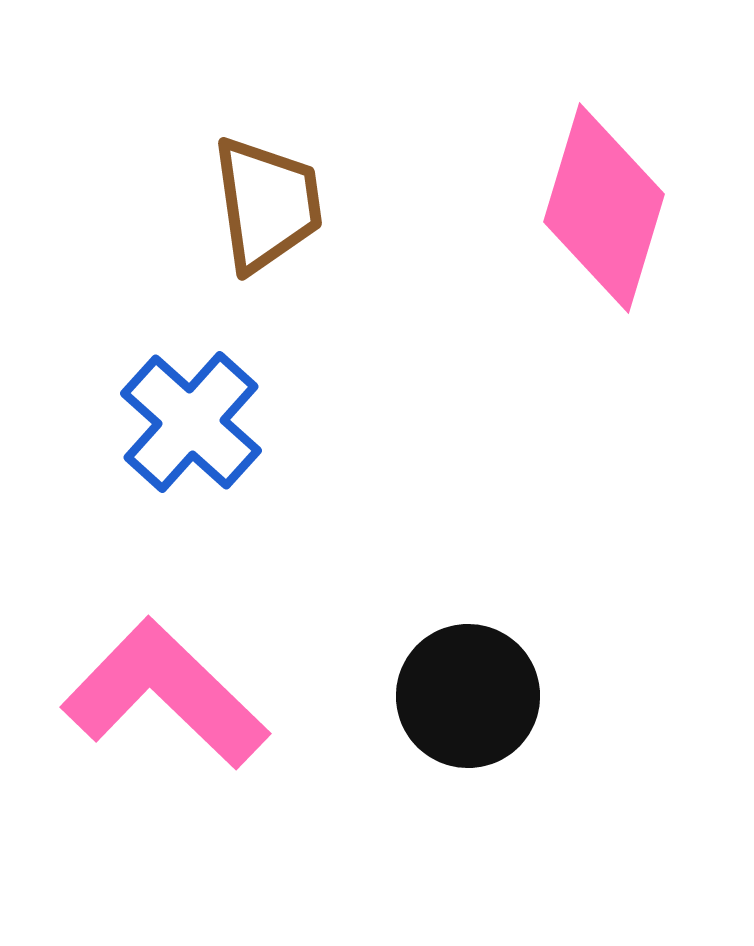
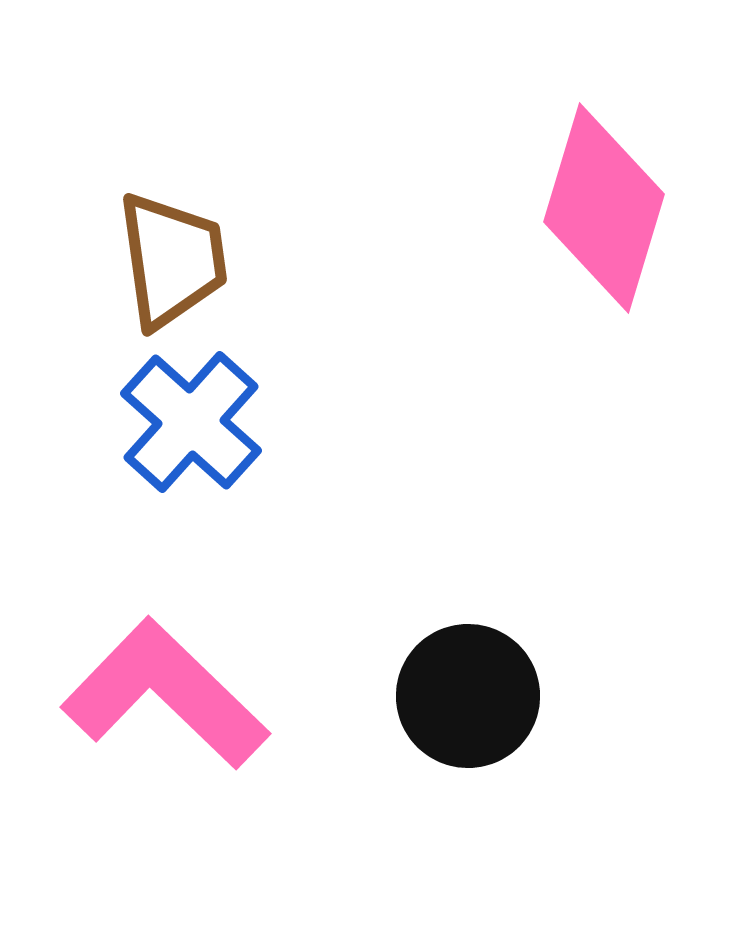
brown trapezoid: moved 95 px left, 56 px down
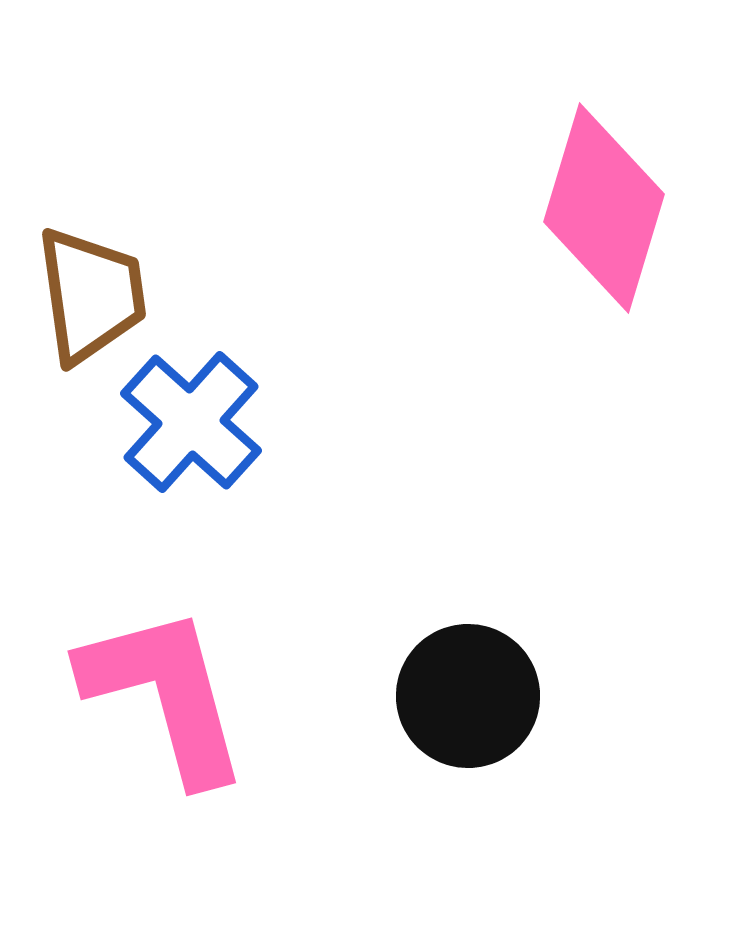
brown trapezoid: moved 81 px left, 35 px down
pink L-shape: rotated 31 degrees clockwise
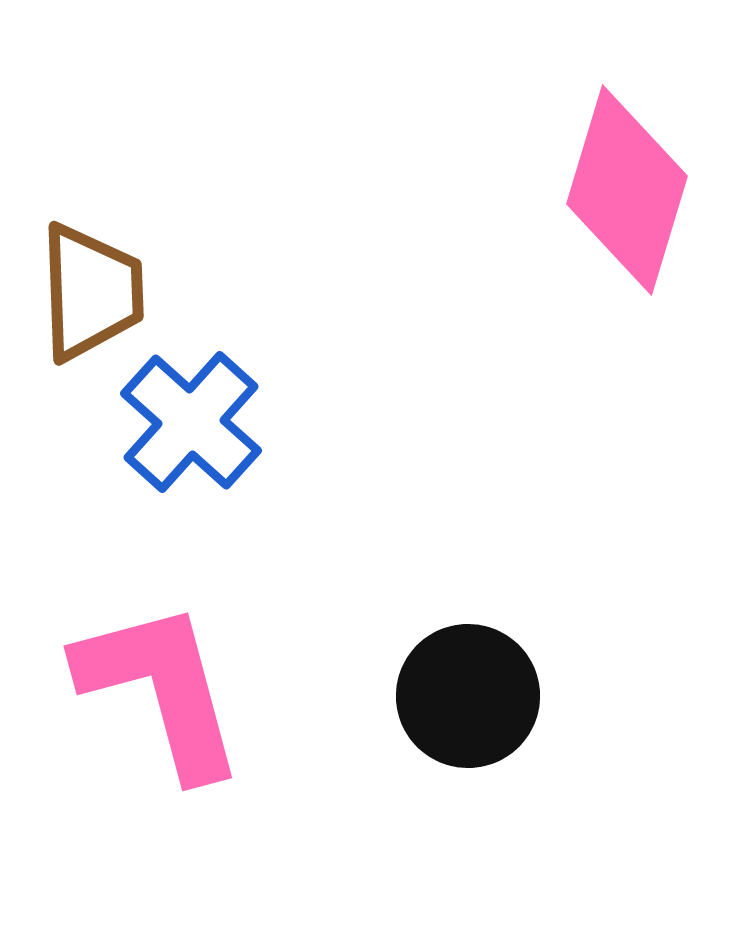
pink diamond: moved 23 px right, 18 px up
brown trapezoid: moved 3 px up; rotated 6 degrees clockwise
pink L-shape: moved 4 px left, 5 px up
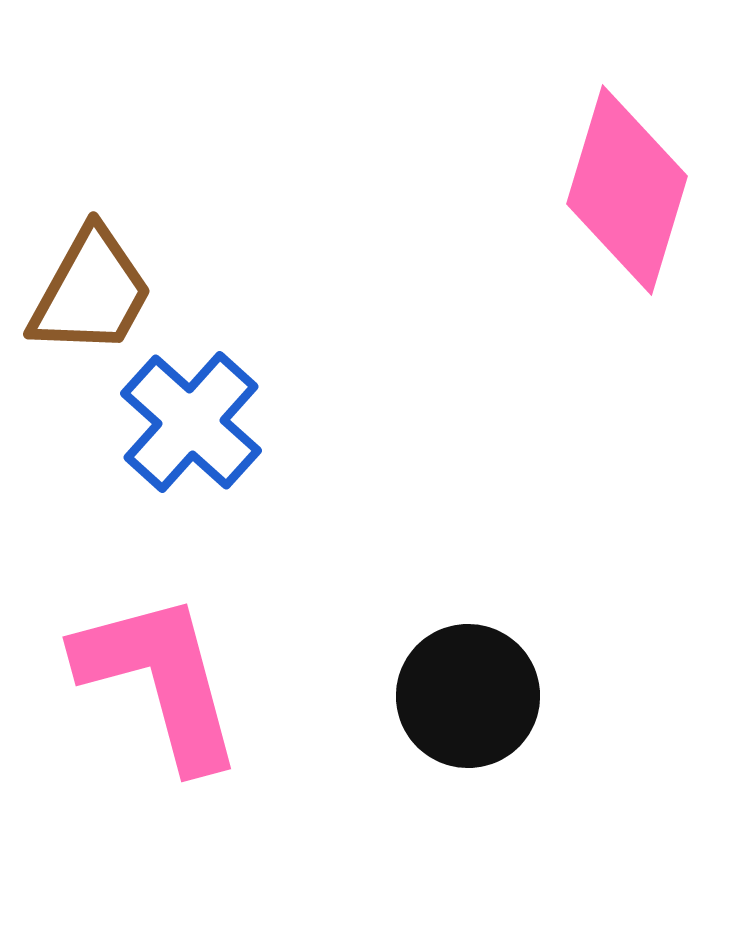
brown trapezoid: rotated 31 degrees clockwise
pink L-shape: moved 1 px left, 9 px up
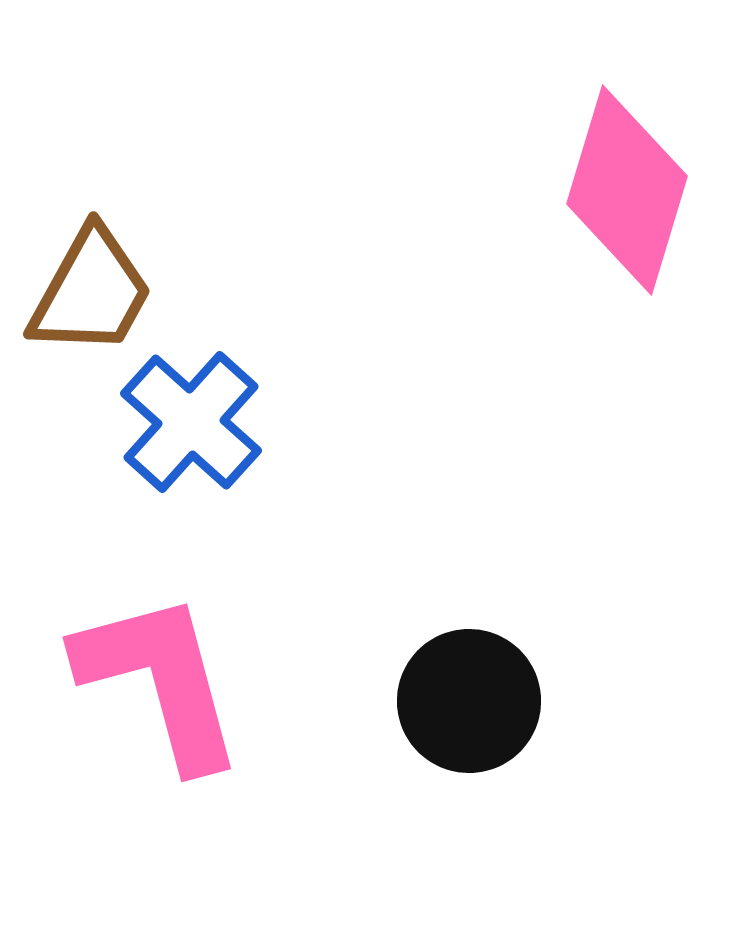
black circle: moved 1 px right, 5 px down
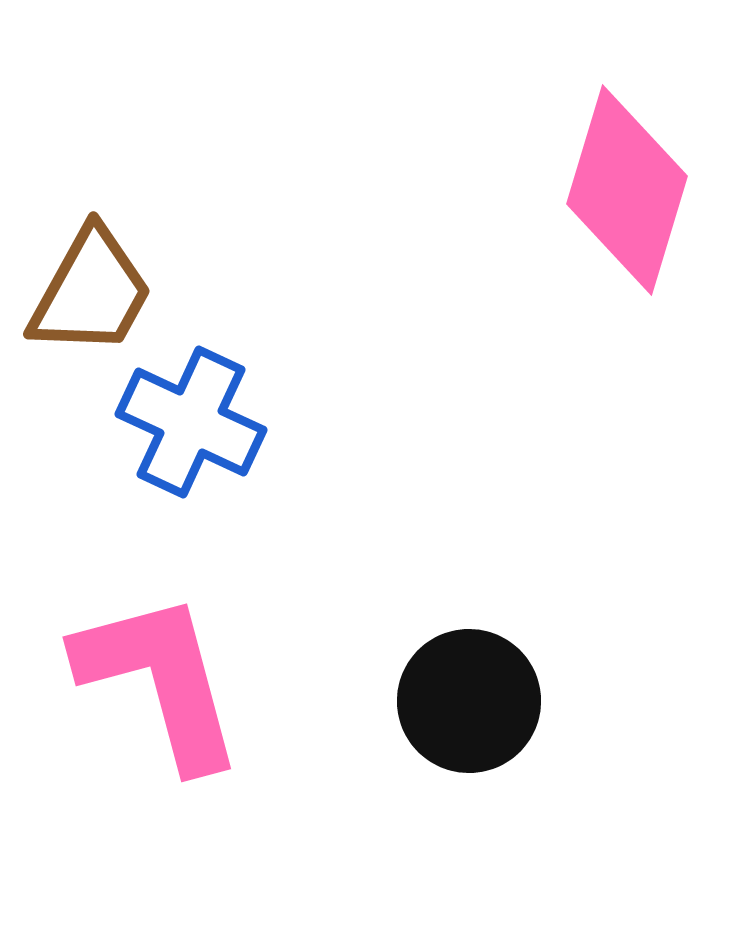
blue cross: rotated 17 degrees counterclockwise
